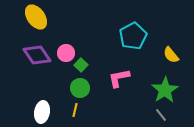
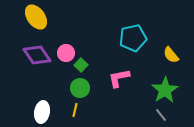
cyan pentagon: moved 2 px down; rotated 16 degrees clockwise
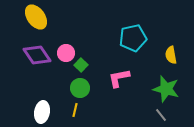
yellow semicircle: rotated 30 degrees clockwise
green star: moved 1 px right, 1 px up; rotated 24 degrees counterclockwise
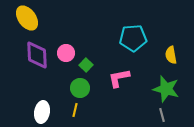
yellow ellipse: moved 9 px left, 1 px down
cyan pentagon: rotated 8 degrees clockwise
purple diamond: rotated 32 degrees clockwise
green square: moved 5 px right
gray line: moved 1 px right; rotated 24 degrees clockwise
